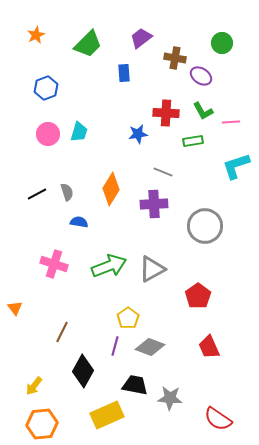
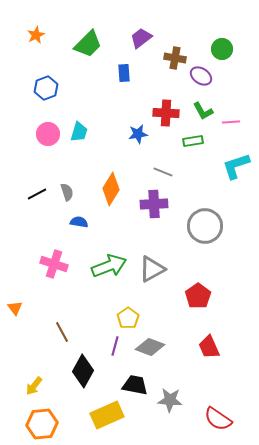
green circle: moved 6 px down
brown line: rotated 55 degrees counterclockwise
gray star: moved 2 px down
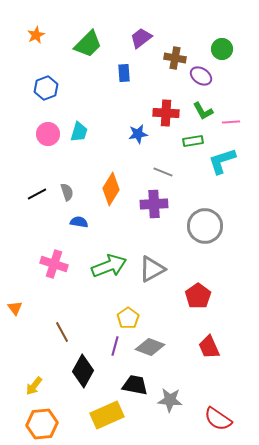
cyan L-shape: moved 14 px left, 5 px up
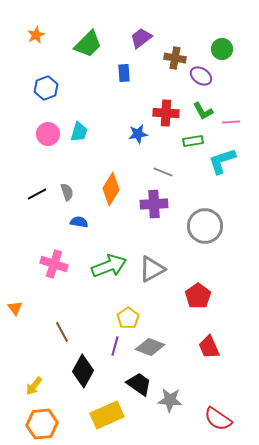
black trapezoid: moved 4 px right, 1 px up; rotated 24 degrees clockwise
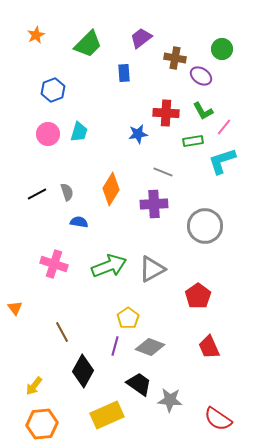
blue hexagon: moved 7 px right, 2 px down
pink line: moved 7 px left, 5 px down; rotated 48 degrees counterclockwise
